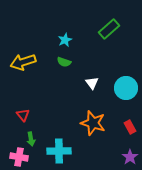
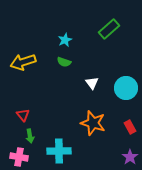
green arrow: moved 1 px left, 3 px up
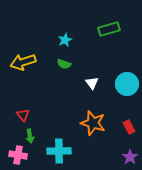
green rectangle: rotated 25 degrees clockwise
green semicircle: moved 2 px down
cyan circle: moved 1 px right, 4 px up
red rectangle: moved 1 px left
pink cross: moved 1 px left, 2 px up
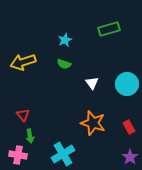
cyan cross: moved 4 px right, 3 px down; rotated 30 degrees counterclockwise
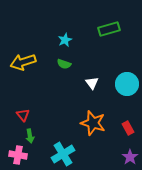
red rectangle: moved 1 px left, 1 px down
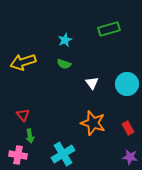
purple star: rotated 28 degrees counterclockwise
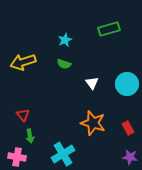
pink cross: moved 1 px left, 2 px down
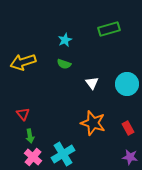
red triangle: moved 1 px up
pink cross: moved 16 px right; rotated 30 degrees clockwise
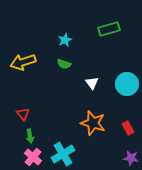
purple star: moved 1 px right, 1 px down
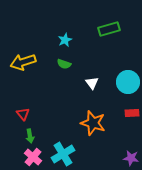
cyan circle: moved 1 px right, 2 px up
red rectangle: moved 4 px right, 15 px up; rotated 64 degrees counterclockwise
